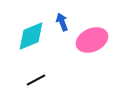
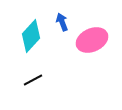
cyan diamond: rotated 24 degrees counterclockwise
black line: moved 3 px left
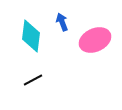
cyan diamond: rotated 36 degrees counterclockwise
pink ellipse: moved 3 px right
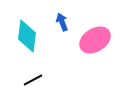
cyan diamond: moved 4 px left
pink ellipse: rotated 8 degrees counterclockwise
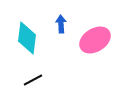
blue arrow: moved 1 px left, 2 px down; rotated 18 degrees clockwise
cyan diamond: moved 2 px down
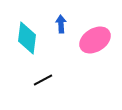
black line: moved 10 px right
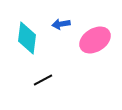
blue arrow: rotated 96 degrees counterclockwise
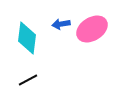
pink ellipse: moved 3 px left, 11 px up
black line: moved 15 px left
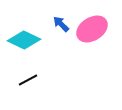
blue arrow: rotated 54 degrees clockwise
cyan diamond: moved 3 px left, 2 px down; rotated 72 degrees counterclockwise
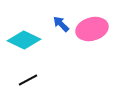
pink ellipse: rotated 16 degrees clockwise
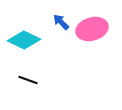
blue arrow: moved 2 px up
black line: rotated 48 degrees clockwise
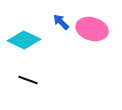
pink ellipse: rotated 32 degrees clockwise
